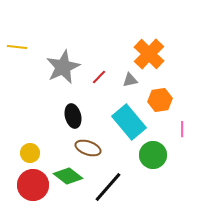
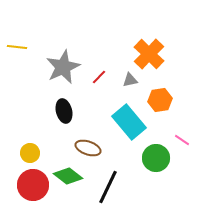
black ellipse: moved 9 px left, 5 px up
pink line: moved 11 px down; rotated 56 degrees counterclockwise
green circle: moved 3 px right, 3 px down
black line: rotated 16 degrees counterclockwise
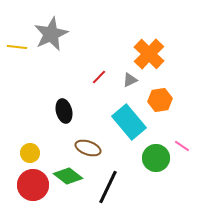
gray star: moved 12 px left, 33 px up
gray triangle: rotated 14 degrees counterclockwise
pink line: moved 6 px down
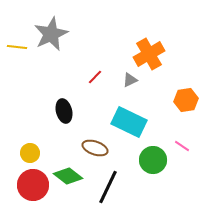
orange cross: rotated 16 degrees clockwise
red line: moved 4 px left
orange hexagon: moved 26 px right
cyan rectangle: rotated 24 degrees counterclockwise
brown ellipse: moved 7 px right
green circle: moved 3 px left, 2 px down
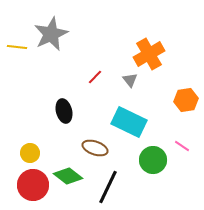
gray triangle: rotated 42 degrees counterclockwise
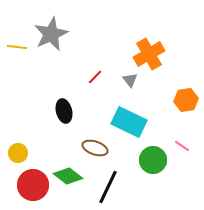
yellow circle: moved 12 px left
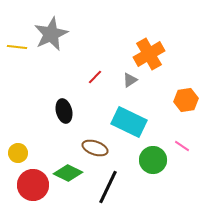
gray triangle: rotated 35 degrees clockwise
green diamond: moved 3 px up; rotated 12 degrees counterclockwise
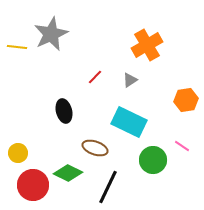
orange cross: moved 2 px left, 9 px up
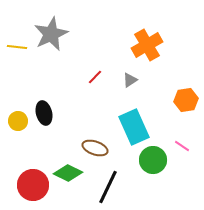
black ellipse: moved 20 px left, 2 px down
cyan rectangle: moved 5 px right, 5 px down; rotated 40 degrees clockwise
yellow circle: moved 32 px up
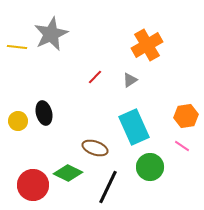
orange hexagon: moved 16 px down
green circle: moved 3 px left, 7 px down
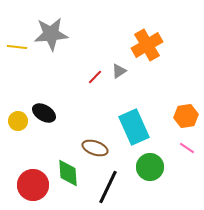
gray star: rotated 20 degrees clockwise
gray triangle: moved 11 px left, 9 px up
black ellipse: rotated 45 degrees counterclockwise
pink line: moved 5 px right, 2 px down
green diamond: rotated 60 degrees clockwise
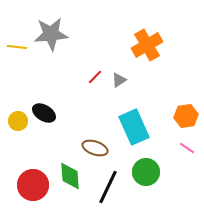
gray triangle: moved 9 px down
green circle: moved 4 px left, 5 px down
green diamond: moved 2 px right, 3 px down
